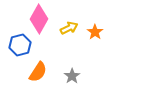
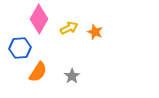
orange star: rotated 14 degrees counterclockwise
blue hexagon: moved 3 px down; rotated 10 degrees clockwise
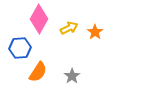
orange star: rotated 14 degrees clockwise
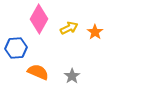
blue hexagon: moved 4 px left
orange semicircle: rotated 100 degrees counterclockwise
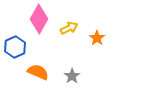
orange star: moved 2 px right, 6 px down
blue hexagon: moved 1 px left, 1 px up; rotated 20 degrees counterclockwise
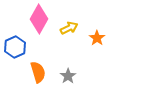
orange semicircle: rotated 50 degrees clockwise
gray star: moved 4 px left
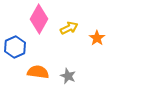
orange semicircle: rotated 65 degrees counterclockwise
gray star: rotated 14 degrees counterclockwise
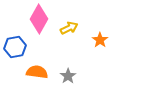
orange star: moved 3 px right, 2 px down
blue hexagon: rotated 15 degrees clockwise
orange semicircle: moved 1 px left
gray star: rotated 14 degrees clockwise
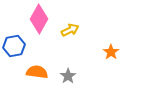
yellow arrow: moved 1 px right, 2 px down
orange star: moved 11 px right, 12 px down
blue hexagon: moved 1 px left, 1 px up
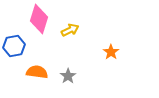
pink diamond: rotated 12 degrees counterclockwise
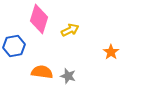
orange semicircle: moved 5 px right
gray star: rotated 21 degrees counterclockwise
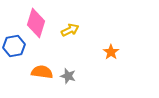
pink diamond: moved 3 px left, 4 px down
